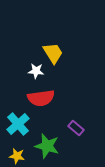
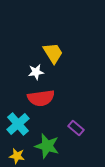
white star: moved 1 px down; rotated 14 degrees counterclockwise
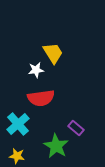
white star: moved 2 px up
green star: moved 9 px right; rotated 15 degrees clockwise
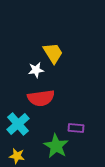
purple rectangle: rotated 35 degrees counterclockwise
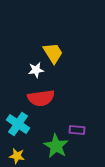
cyan cross: rotated 15 degrees counterclockwise
purple rectangle: moved 1 px right, 2 px down
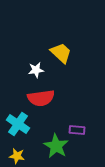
yellow trapezoid: moved 8 px right; rotated 15 degrees counterclockwise
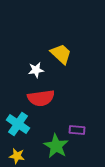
yellow trapezoid: moved 1 px down
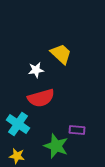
red semicircle: rotated 8 degrees counterclockwise
green star: rotated 10 degrees counterclockwise
